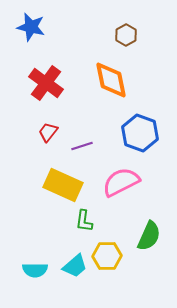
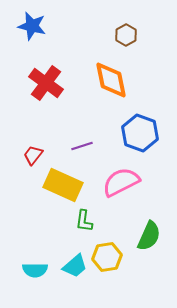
blue star: moved 1 px right, 1 px up
red trapezoid: moved 15 px left, 23 px down
yellow hexagon: moved 1 px down; rotated 8 degrees counterclockwise
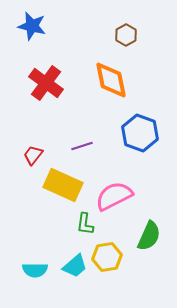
pink semicircle: moved 7 px left, 14 px down
green L-shape: moved 1 px right, 3 px down
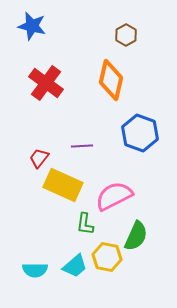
orange diamond: rotated 24 degrees clockwise
purple line: rotated 15 degrees clockwise
red trapezoid: moved 6 px right, 3 px down
green semicircle: moved 13 px left
yellow hexagon: rotated 20 degrees clockwise
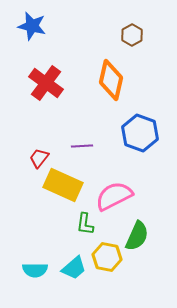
brown hexagon: moved 6 px right
green semicircle: moved 1 px right
cyan trapezoid: moved 1 px left, 2 px down
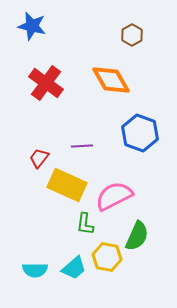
orange diamond: rotated 42 degrees counterclockwise
yellow rectangle: moved 4 px right
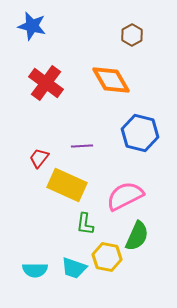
blue hexagon: rotated 6 degrees counterclockwise
pink semicircle: moved 11 px right
cyan trapezoid: rotated 60 degrees clockwise
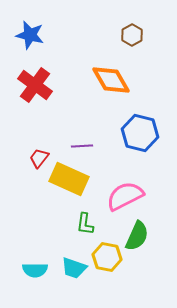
blue star: moved 2 px left, 9 px down
red cross: moved 11 px left, 2 px down
yellow rectangle: moved 2 px right, 6 px up
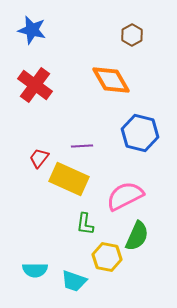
blue star: moved 2 px right, 5 px up
cyan trapezoid: moved 13 px down
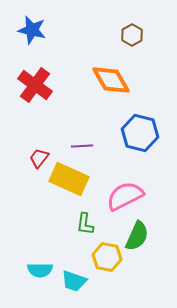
cyan semicircle: moved 5 px right
